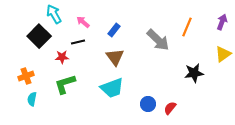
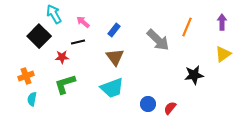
purple arrow: rotated 21 degrees counterclockwise
black star: moved 2 px down
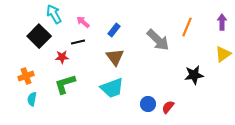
red semicircle: moved 2 px left, 1 px up
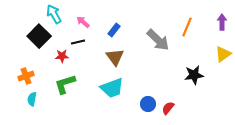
red star: moved 1 px up
red semicircle: moved 1 px down
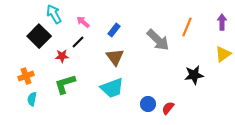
black line: rotated 32 degrees counterclockwise
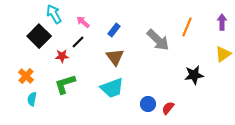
orange cross: rotated 28 degrees counterclockwise
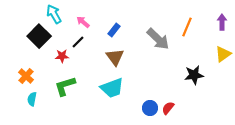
gray arrow: moved 1 px up
green L-shape: moved 2 px down
blue circle: moved 2 px right, 4 px down
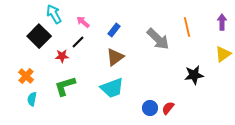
orange line: rotated 36 degrees counterclockwise
brown triangle: rotated 30 degrees clockwise
